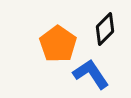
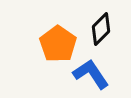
black diamond: moved 4 px left
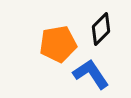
orange pentagon: rotated 27 degrees clockwise
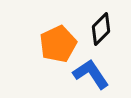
orange pentagon: rotated 15 degrees counterclockwise
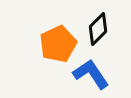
black diamond: moved 3 px left
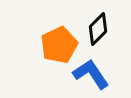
orange pentagon: moved 1 px right, 1 px down
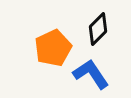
orange pentagon: moved 6 px left, 3 px down
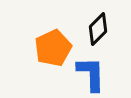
blue L-shape: rotated 33 degrees clockwise
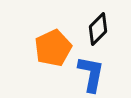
blue L-shape: rotated 12 degrees clockwise
